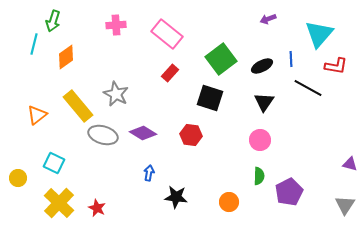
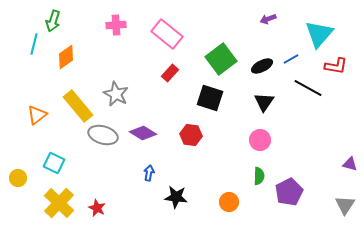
blue line: rotated 63 degrees clockwise
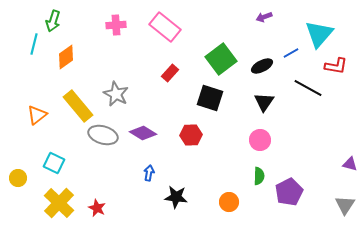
purple arrow: moved 4 px left, 2 px up
pink rectangle: moved 2 px left, 7 px up
blue line: moved 6 px up
red hexagon: rotated 10 degrees counterclockwise
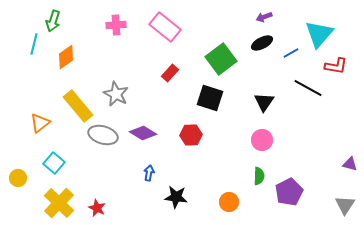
black ellipse: moved 23 px up
orange triangle: moved 3 px right, 8 px down
pink circle: moved 2 px right
cyan square: rotated 15 degrees clockwise
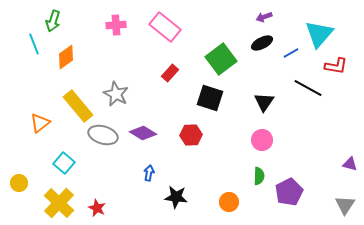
cyan line: rotated 35 degrees counterclockwise
cyan square: moved 10 px right
yellow circle: moved 1 px right, 5 px down
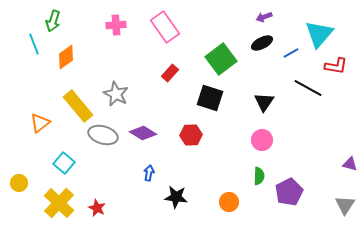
pink rectangle: rotated 16 degrees clockwise
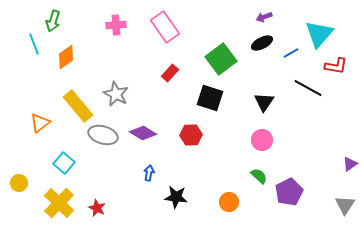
purple triangle: rotated 49 degrees counterclockwise
green semicircle: rotated 48 degrees counterclockwise
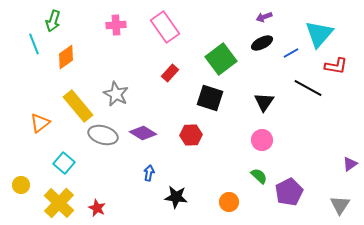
yellow circle: moved 2 px right, 2 px down
gray triangle: moved 5 px left
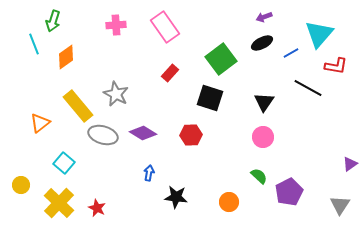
pink circle: moved 1 px right, 3 px up
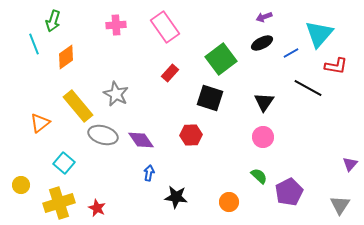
purple diamond: moved 2 px left, 7 px down; rotated 24 degrees clockwise
purple triangle: rotated 14 degrees counterclockwise
yellow cross: rotated 28 degrees clockwise
